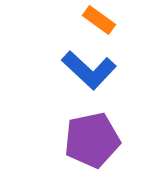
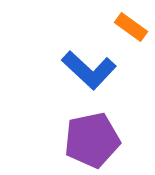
orange rectangle: moved 32 px right, 7 px down
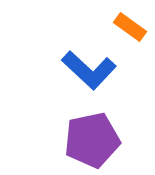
orange rectangle: moved 1 px left
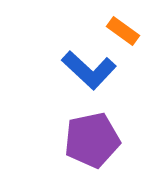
orange rectangle: moved 7 px left, 4 px down
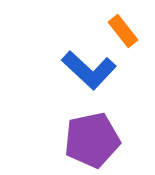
orange rectangle: rotated 16 degrees clockwise
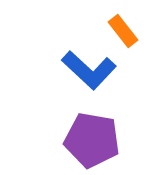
purple pentagon: rotated 22 degrees clockwise
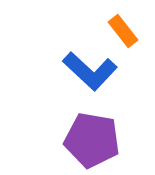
blue L-shape: moved 1 px right, 1 px down
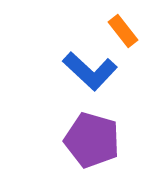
purple pentagon: rotated 6 degrees clockwise
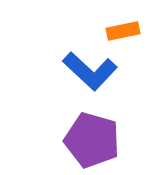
orange rectangle: rotated 64 degrees counterclockwise
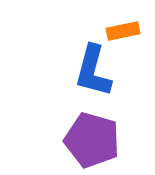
blue L-shape: moved 3 px right; rotated 62 degrees clockwise
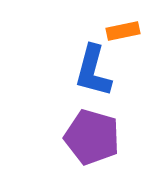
purple pentagon: moved 3 px up
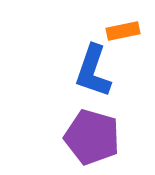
blue L-shape: rotated 4 degrees clockwise
